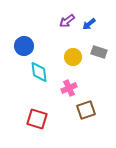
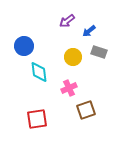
blue arrow: moved 7 px down
red square: rotated 25 degrees counterclockwise
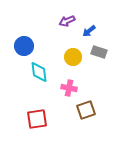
purple arrow: rotated 14 degrees clockwise
pink cross: rotated 35 degrees clockwise
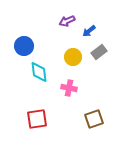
gray rectangle: rotated 56 degrees counterclockwise
brown square: moved 8 px right, 9 px down
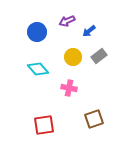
blue circle: moved 13 px right, 14 px up
gray rectangle: moved 4 px down
cyan diamond: moved 1 px left, 3 px up; rotated 35 degrees counterclockwise
red square: moved 7 px right, 6 px down
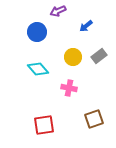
purple arrow: moved 9 px left, 10 px up
blue arrow: moved 3 px left, 5 px up
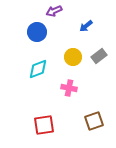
purple arrow: moved 4 px left
cyan diamond: rotated 70 degrees counterclockwise
brown square: moved 2 px down
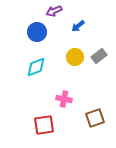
blue arrow: moved 8 px left
yellow circle: moved 2 px right
cyan diamond: moved 2 px left, 2 px up
pink cross: moved 5 px left, 11 px down
brown square: moved 1 px right, 3 px up
